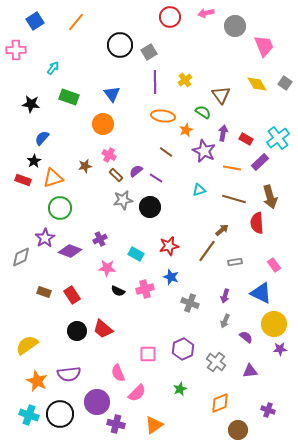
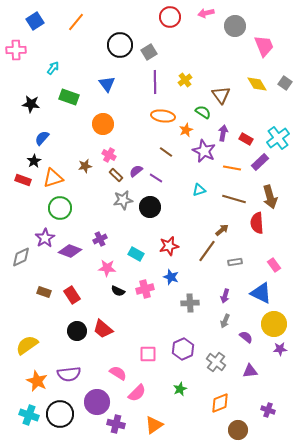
blue triangle at (112, 94): moved 5 px left, 10 px up
gray cross at (190, 303): rotated 24 degrees counterclockwise
pink semicircle at (118, 373): rotated 144 degrees clockwise
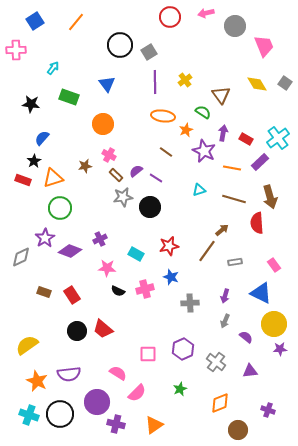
gray star at (123, 200): moved 3 px up
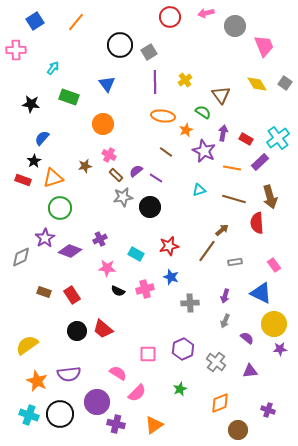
purple semicircle at (246, 337): moved 1 px right, 1 px down
